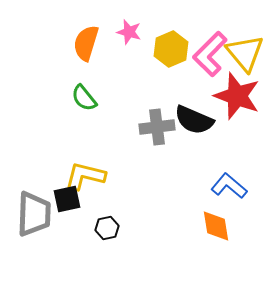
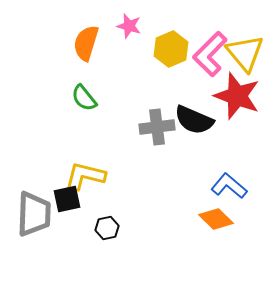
pink star: moved 6 px up
orange diamond: moved 7 px up; rotated 36 degrees counterclockwise
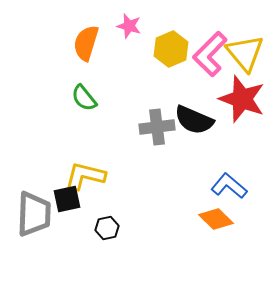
red star: moved 5 px right, 3 px down
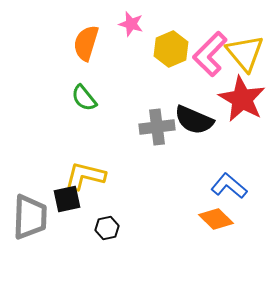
pink star: moved 2 px right, 2 px up
red star: rotated 9 degrees clockwise
gray trapezoid: moved 4 px left, 3 px down
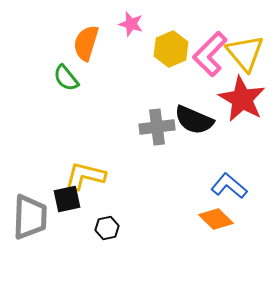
green semicircle: moved 18 px left, 20 px up
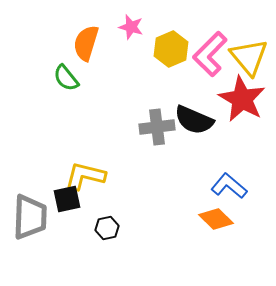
pink star: moved 3 px down
yellow triangle: moved 4 px right, 4 px down
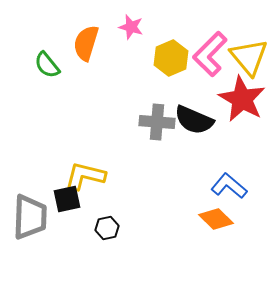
yellow hexagon: moved 9 px down
green semicircle: moved 19 px left, 13 px up
gray cross: moved 5 px up; rotated 12 degrees clockwise
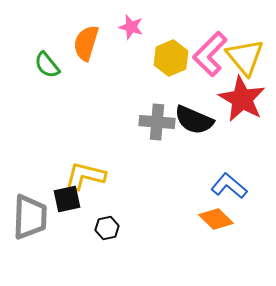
yellow triangle: moved 4 px left
